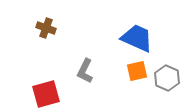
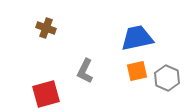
blue trapezoid: rotated 36 degrees counterclockwise
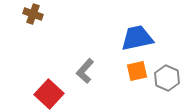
brown cross: moved 13 px left, 14 px up
gray L-shape: rotated 15 degrees clockwise
red square: moved 3 px right; rotated 32 degrees counterclockwise
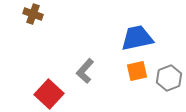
gray hexagon: moved 2 px right; rotated 15 degrees clockwise
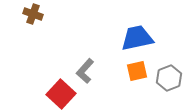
red square: moved 12 px right
